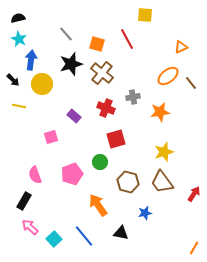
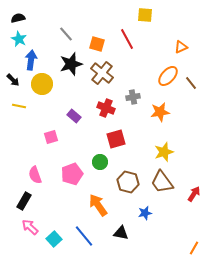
orange ellipse: rotated 10 degrees counterclockwise
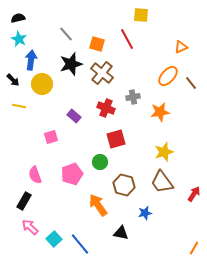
yellow square: moved 4 px left
brown hexagon: moved 4 px left, 3 px down
blue line: moved 4 px left, 8 px down
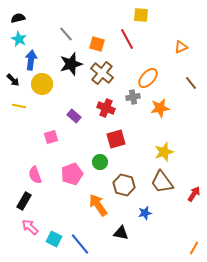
orange ellipse: moved 20 px left, 2 px down
orange star: moved 4 px up
cyan square: rotated 21 degrees counterclockwise
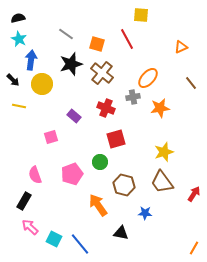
gray line: rotated 14 degrees counterclockwise
blue star: rotated 16 degrees clockwise
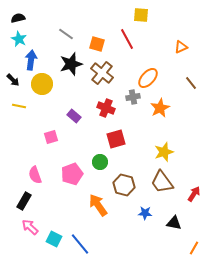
orange star: rotated 18 degrees counterclockwise
black triangle: moved 53 px right, 10 px up
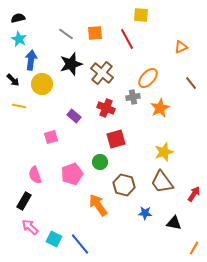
orange square: moved 2 px left, 11 px up; rotated 21 degrees counterclockwise
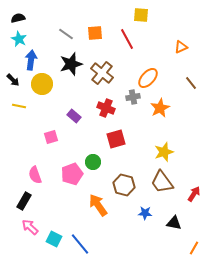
green circle: moved 7 px left
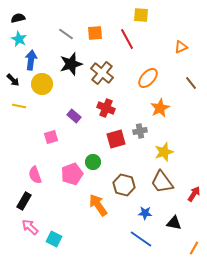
gray cross: moved 7 px right, 34 px down
blue line: moved 61 px right, 5 px up; rotated 15 degrees counterclockwise
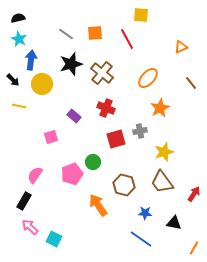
pink semicircle: rotated 54 degrees clockwise
